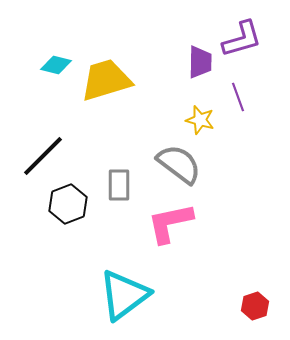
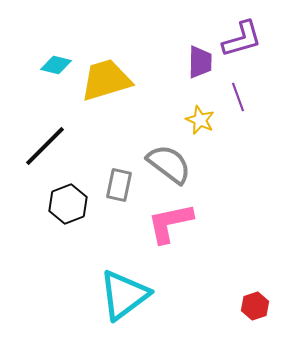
yellow star: rotated 8 degrees clockwise
black line: moved 2 px right, 10 px up
gray semicircle: moved 10 px left
gray rectangle: rotated 12 degrees clockwise
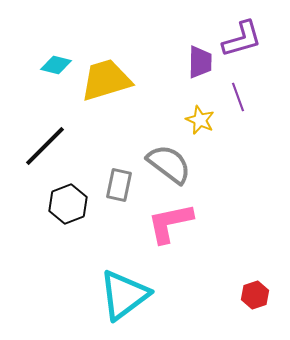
red hexagon: moved 11 px up
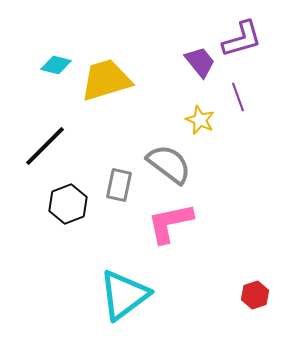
purple trapezoid: rotated 40 degrees counterclockwise
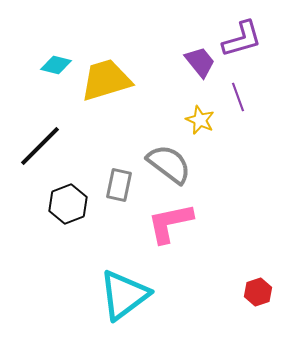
black line: moved 5 px left
red hexagon: moved 3 px right, 3 px up
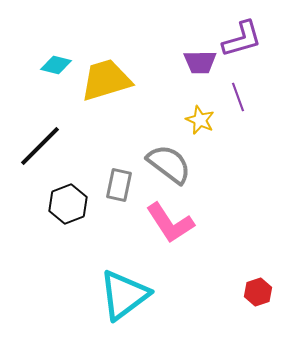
purple trapezoid: rotated 128 degrees clockwise
pink L-shape: rotated 111 degrees counterclockwise
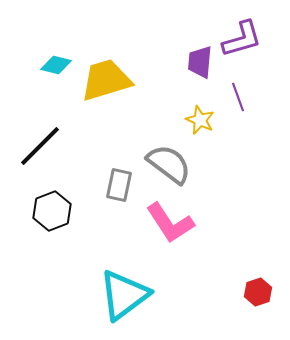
purple trapezoid: rotated 96 degrees clockwise
black hexagon: moved 16 px left, 7 px down
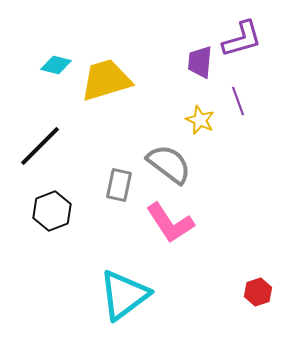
purple line: moved 4 px down
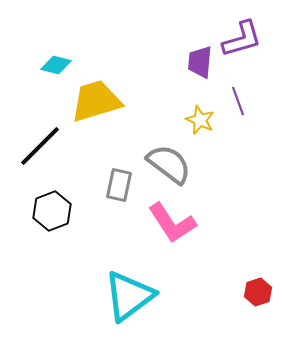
yellow trapezoid: moved 10 px left, 21 px down
pink L-shape: moved 2 px right
cyan triangle: moved 5 px right, 1 px down
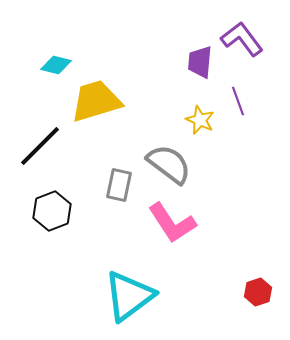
purple L-shape: rotated 111 degrees counterclockwise
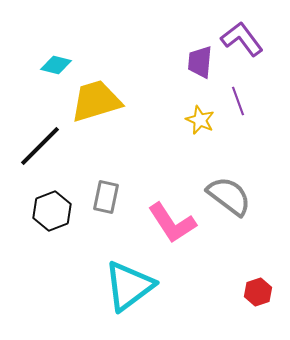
gray semicircle: moved 60 px right, 32 px down
gray rectangle: moved 13 px left, 12 px down
cyan triangle: moved 10 px up
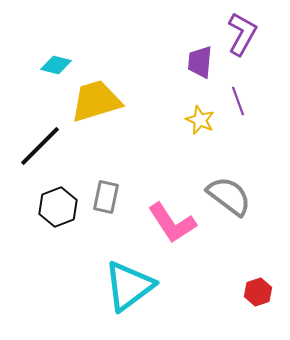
purple L-shape: moved 5 px up; rotated 66 degrees clockwise
black hexagon: moved 6 px right, 4 px up
